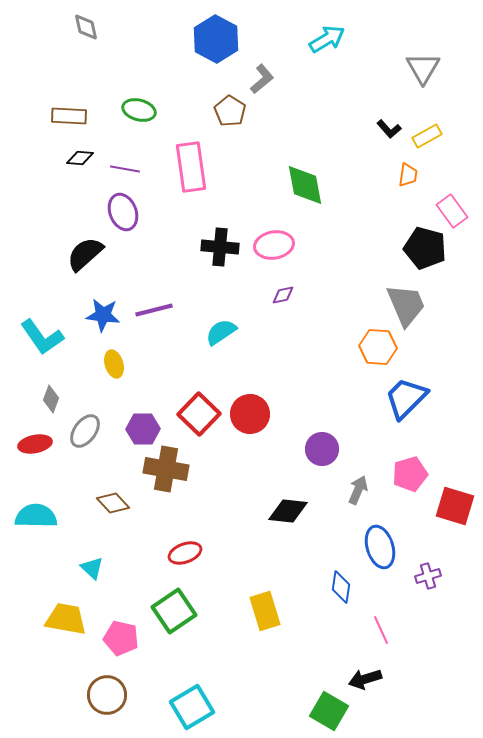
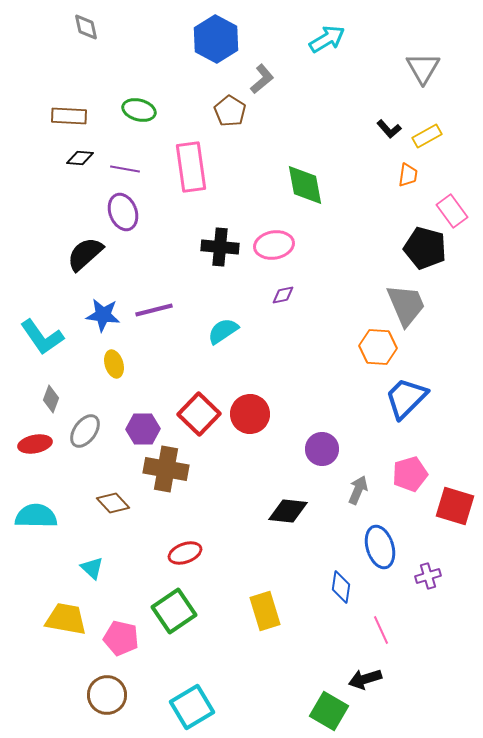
cyan semicircle at (221, 332): moved 2 px right, 1 px up
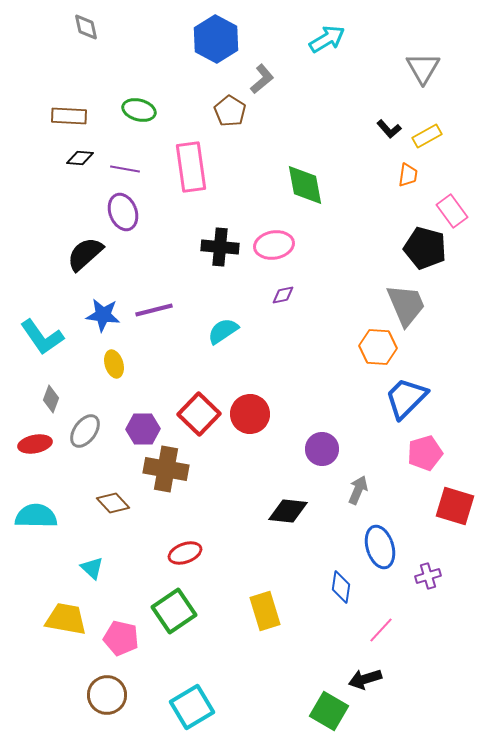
pink pentagon at (410, 474): moved 15 px right, 21 px up
pink line at (381, 630): rotated 68 degrees clockwise
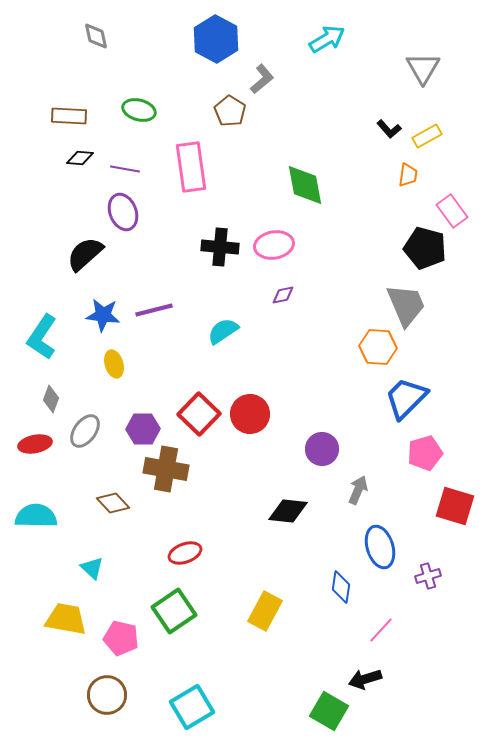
gray diamond at (86, 27): moved 10 px right, 9 px down
cyan L-shape at (42, 337): rotated 69 degrees clockwise
yellow rectangle at (265, 611): rotated 45 degrees clockwise
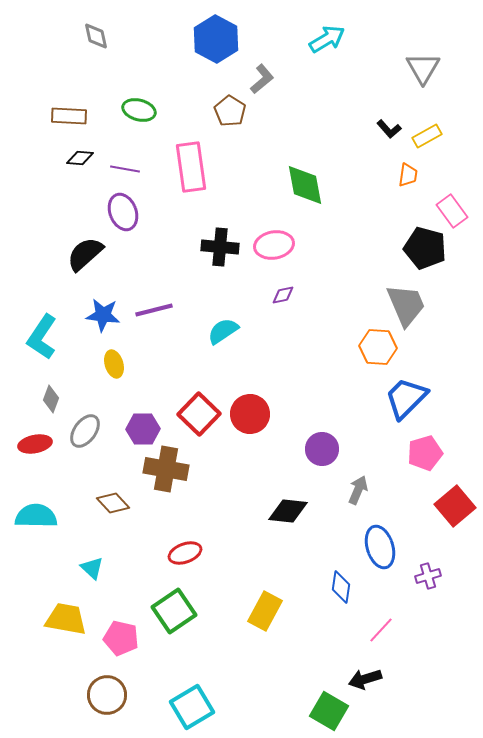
red square at (455, 506): rotated 33 degrees clockwise
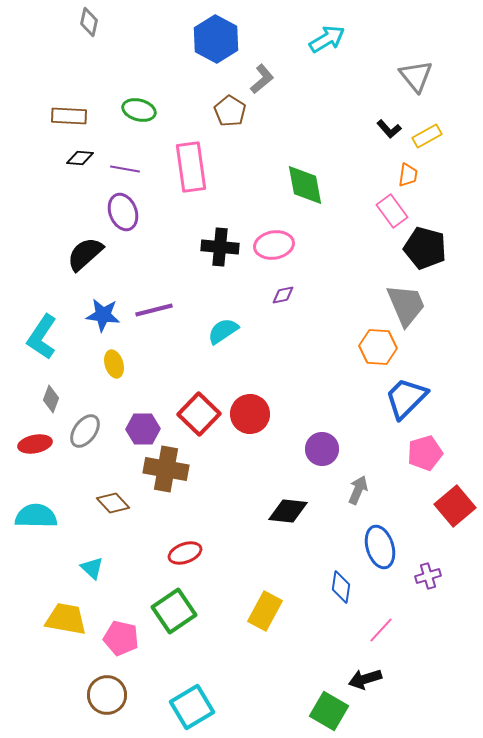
gray diamond at (96, 36): moved 7 px left, 14 px up; rotated 24 degrees clockwise
gray triangle at (423, 68): moved 7 px left, 8 px down; rotated 9 degrees counterclockwise
pink rectangle at (452, 211): moved 60 px left
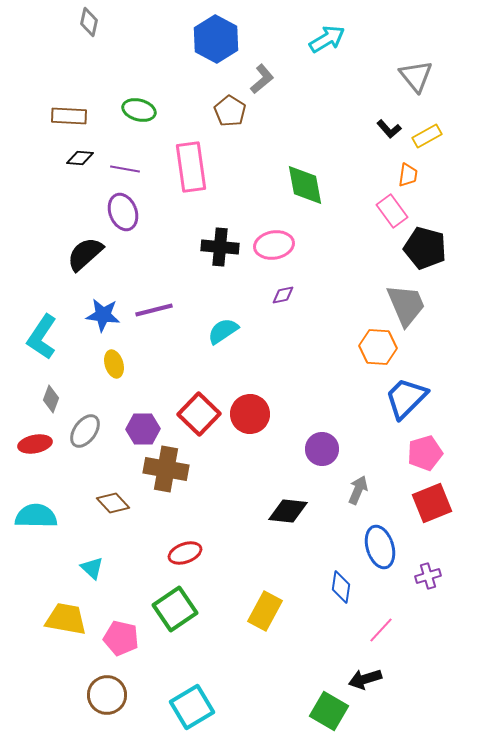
red square at (455, 506): moved 23 px left, 3 px up; rotated 18 degrees clockwise
green square at (174, 611): moved 1 px right, 2 px up
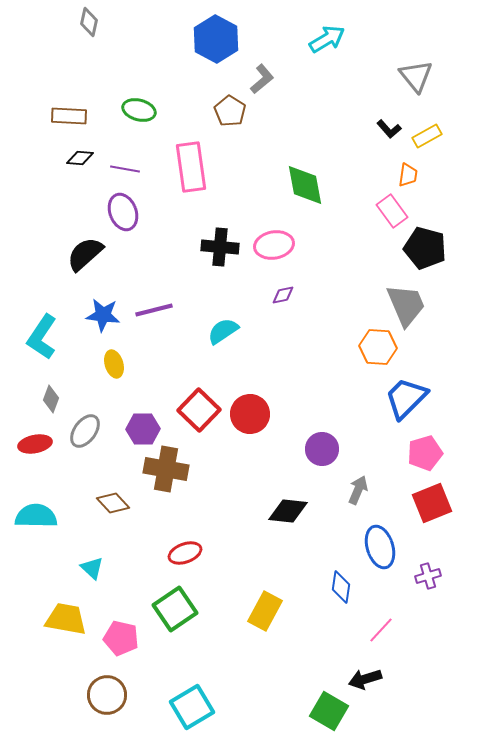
red square at (199, 414): moved 4 px up
